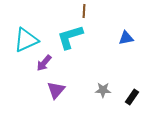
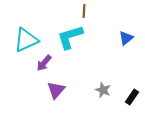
blue triangle: rotated 28 degrees counterclockwise
gray star: rotated 21 degrees clockwise
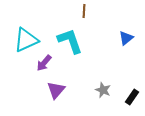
cyan L-shape: moved 4 px down; rotated 88 degrees clockwise
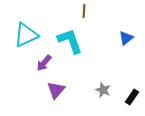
cyan triangle: moved 5 px up
